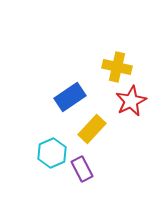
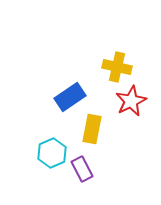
yellow rectangle: rotated 32 degrees counterclockwise
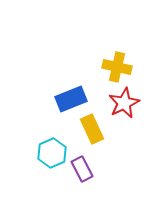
blue rectangle: moved 1 px right, 2 px down; rotated 12 degrees clockwise
red star: moved 7 px left, 2 px down
yellow rectangle: rotated 36 degrees counterclockwise
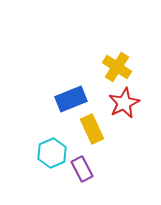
yellow cross: rotated 20 degrees clockwise
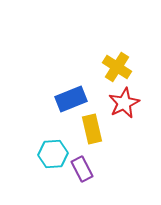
yellow rectangle: rotated 12 degrees clockwise
cyan hexagon: moved 1 px right, 1 px down; rotated 20 degrees clockwise
